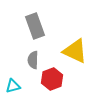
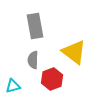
gray rectangle: rotated 10 degrees clockwise
yellow triangle: moved 1 px left, 1 px down; rotated 12 degrees clockwise
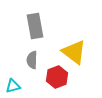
gray semicircle: moved 1 px left
red hexagon: moved 5 px right, 2 px up
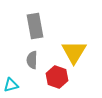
yellow triangle: rotated 24 degrees clockwise
red hexagon: rotated 20 degrees counterclockwise
cyan triangle: moved 2 px left, 1 px up
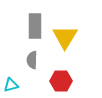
gray rectangle: rotated 10 degrees clockwise
yellow triangle: moved 9 px left, 15 px up
red hexagon: moved 4 px right, 4 px down; rotated 20 degrees counterclockwise
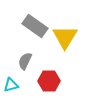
gray rectangle: rotated 55 degrees counterclockwise
gray semicircle: moved 7 px left, 1 px down; rotated 24 degrees clockwise
red hexagon: moved 12 px left
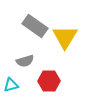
gray semicircle: rotated 132 degrees counterclockwise
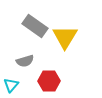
cyan triangle: rotated 35 degrees counterclockwise
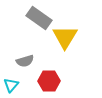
gray rectangle: moved 4 px right, 8 px up
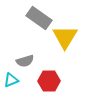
cyan triangle: moved 5 px up; rotated 28 degrees clockwise
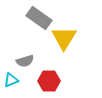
yellow triangle: moved 1 px left, 1 px down
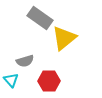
gray rectangle: moved 1 px right
yellow triangle: rotated 20 degrees clockwise
cyan triangle: rotated 49 degrees counterclockwise
